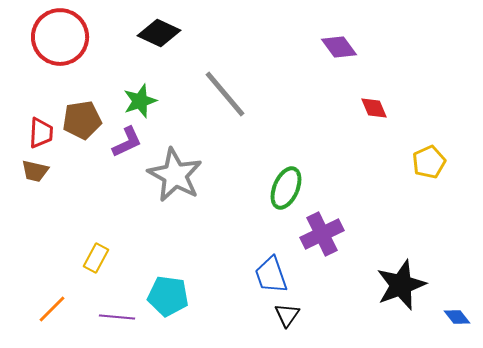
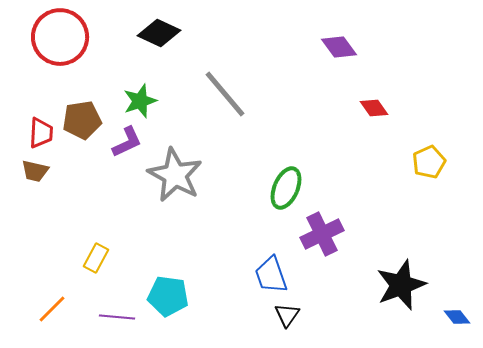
red diamond: rotated 12 degrees counterclockwise
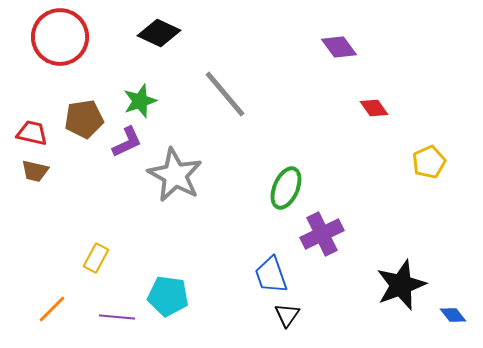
brown pentagon: moved 2 px right, 1 px up
red trapezoid: moved 9 px left; rotated 80 degrees counterclockwise
blue diamond: moved 4 px left, 2 px up
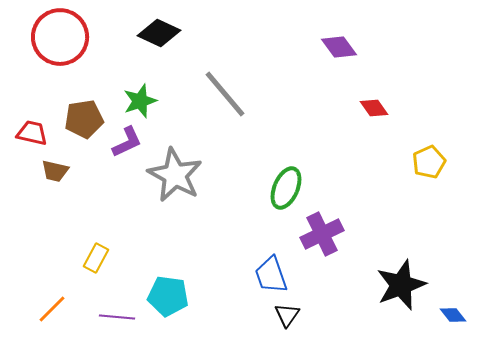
brown trapezoid: moved 20 px right
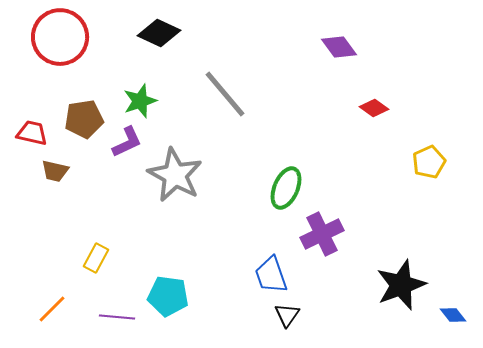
red diamond: rotated 20 degrees counterclockwise
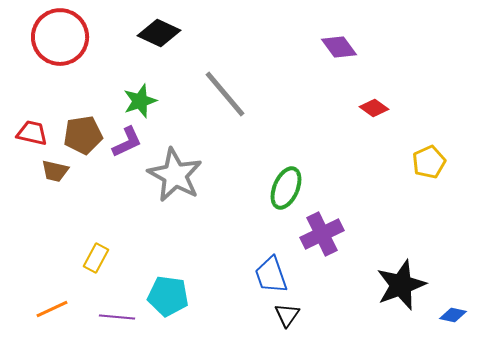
brown pentagon: moved 1 px left, 16 px down
orange line: rotated 20 degrees clockwise
blue diamond: rotated 40 degrees counterclockwise
